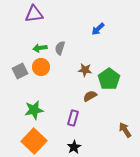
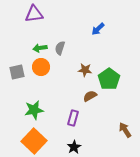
gray square: moved 3 px left, 1 px down; rotated 14 degrees clockwise
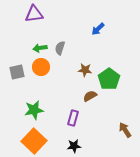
black star: moved 1 px up; rotated 24 degrees clockwise
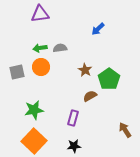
purple triangle: moved 6 px right
gray semicircle: rotated 64 degrees clockwise
brown star: rotated 24 degrees clockwise
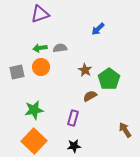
purple triangle: rotated 12 degrees counterclockwise
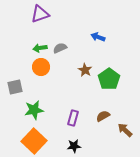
blue arrow: moved 8 px down; rotated 64 degrees clockwise
gray semicircle: rotated 16 degrees counterclockwise
gray square: moved 2 px left, 15 px down
brown semicircle: moved 13 px right, 20 px down
brown arrow: rotated 14 degrees counterclockwise
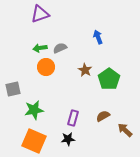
blue arrow: rotated 48 degrees clockwise
orange circle: moved 5 px right
gray square: moved 2 px left, 2 px down
orange square: rotated 20 degrees counterclockwise
black star: moved 6 px left, 7 px up
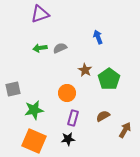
orange circle: moved 21 px right, 26 px down
brown arrow: rotated 77 degrees clockwise
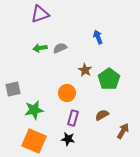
brown semicircle: moved 1 px left, 1 px up
brown arrow: moved 2 px left, 1 px down
black star: rotated 16 degrees clockwise
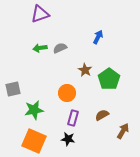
blue arrow: rotated 48 degrees clockwise
